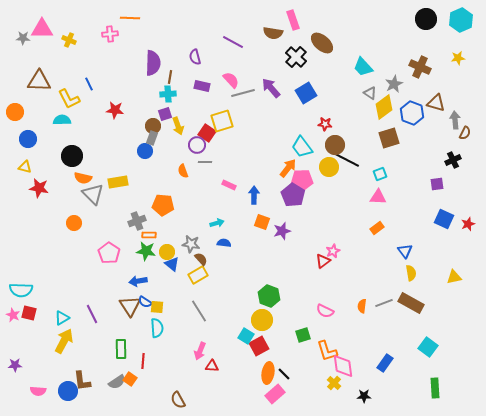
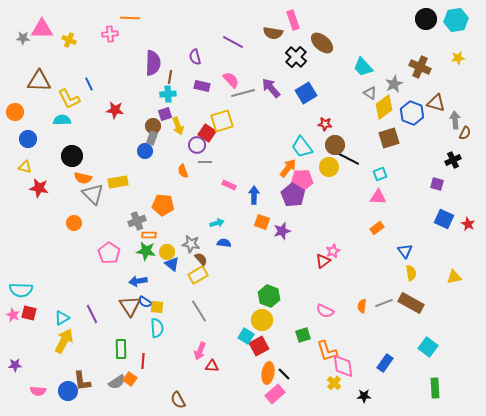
cyan hexagon at (461, 20): moved 5 px left; rotated 15 degrees clockwise
black line at (347, 160): moved 2 px up
purple square at (437, 184): rotated 24 degrees clockwise
red star at (468, 224): rotated 24 degrees counterclockwise
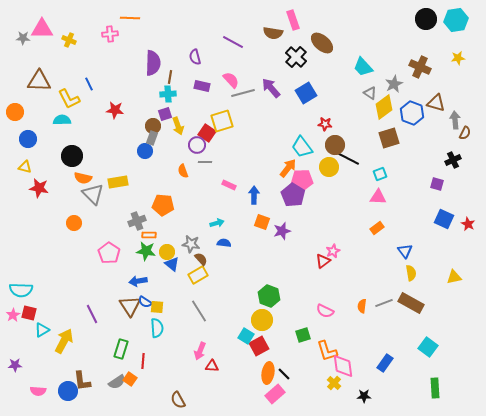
pink star at (13, 315): rotated 16 degrees clockwise
cyan triangle at (62, 318): moved 20 px left, 12 px down
green rectangle at (121, 349): rotated 18 degrees clockwise
